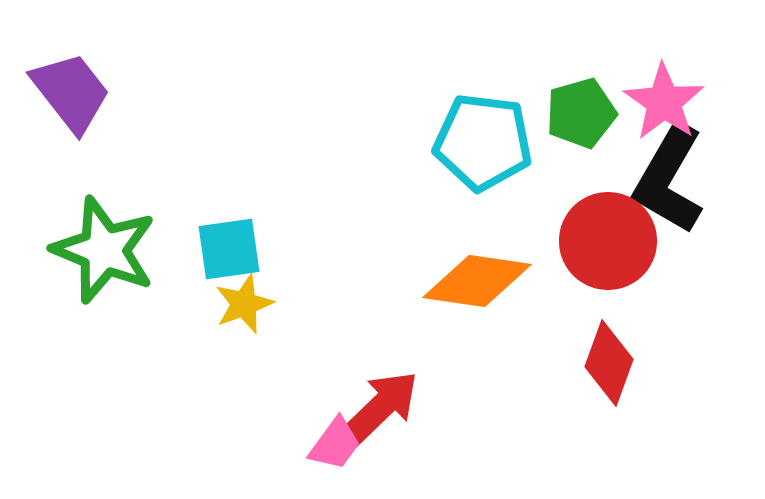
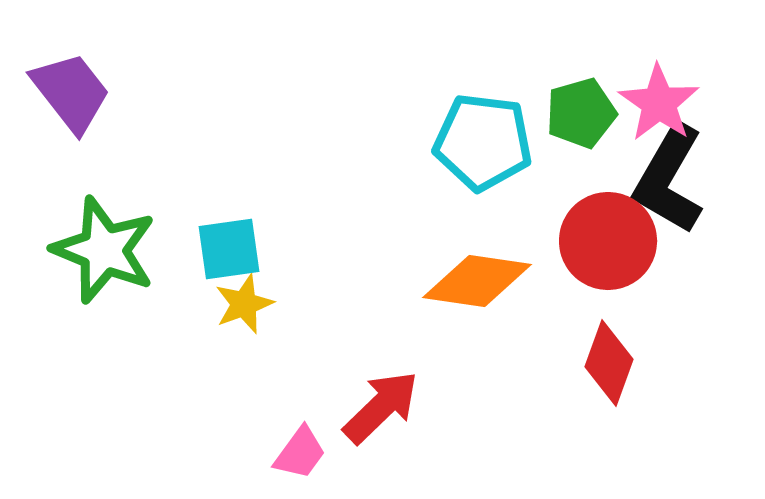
pink star: moved 5 px left, 1 px down
pink trapezoid: moved 35 px left, 9 px down
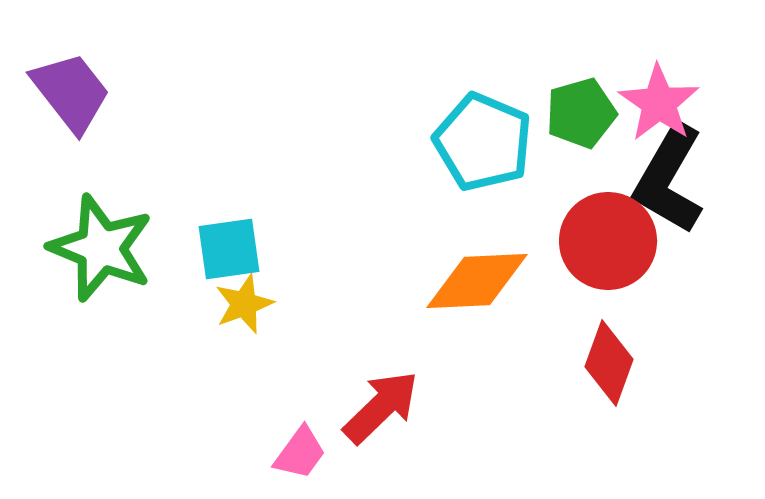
cyan pentagon: rotated 16 degrees clockwise
green star: moved 3 px left, 2 px up
orange diamond: rotated 11 degrees counterclockwise
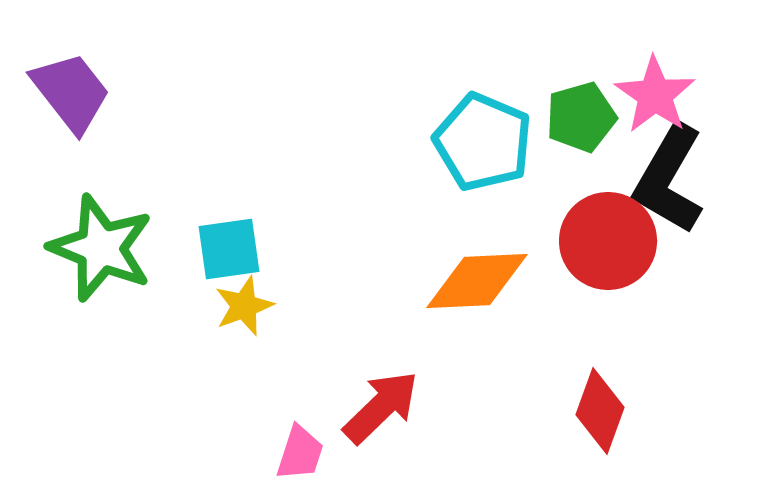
pink star: moved 4 px left, 8 px up
green pentagon: moved 4 px down
yellow star: moved 2 px down
red diamond: moved 9 px left, 48 px down
pink trapezoid: rotated 18 degrees counterclockwise
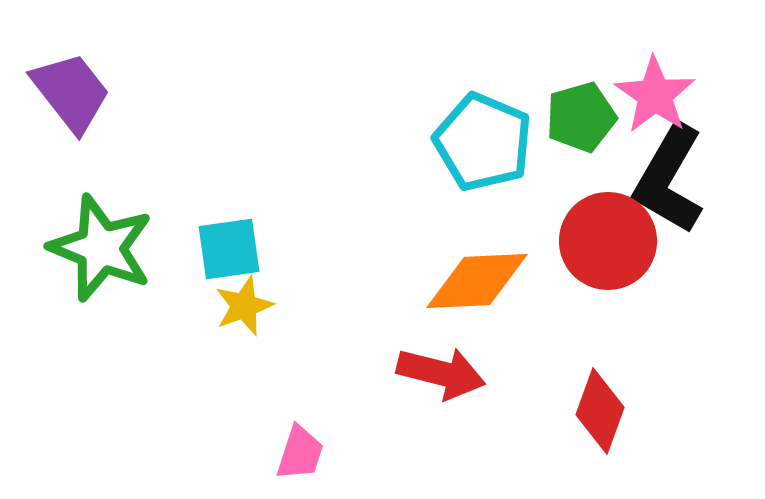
red arrow: moved 60 px right, 34 px up; rotated 58 degrees clockwise
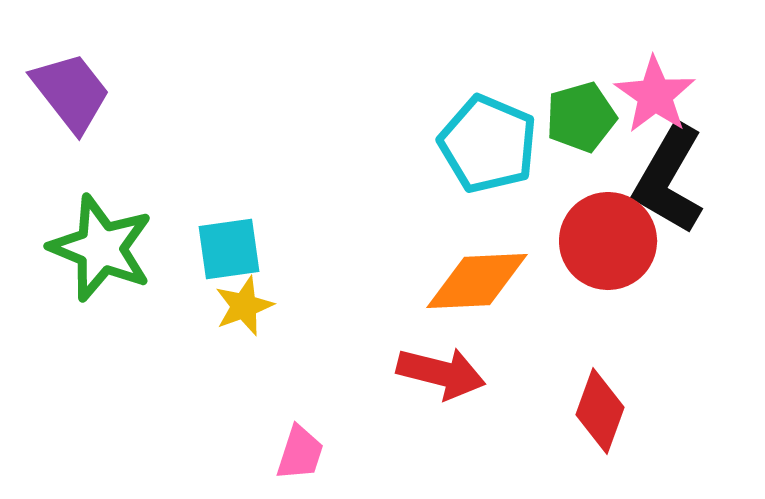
cyan pentagon: moved 5 px right, 2 px down
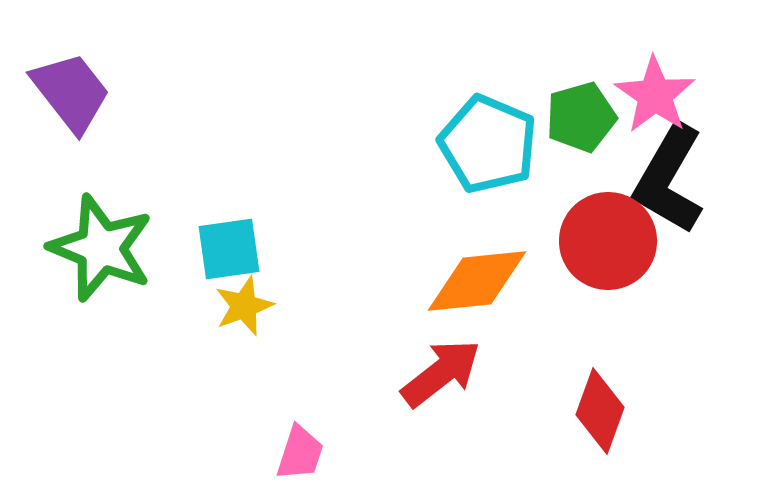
orange diamond: rotated 3 degrees counterclockwise
red arrow: rotated 52 degrees counterclockwise
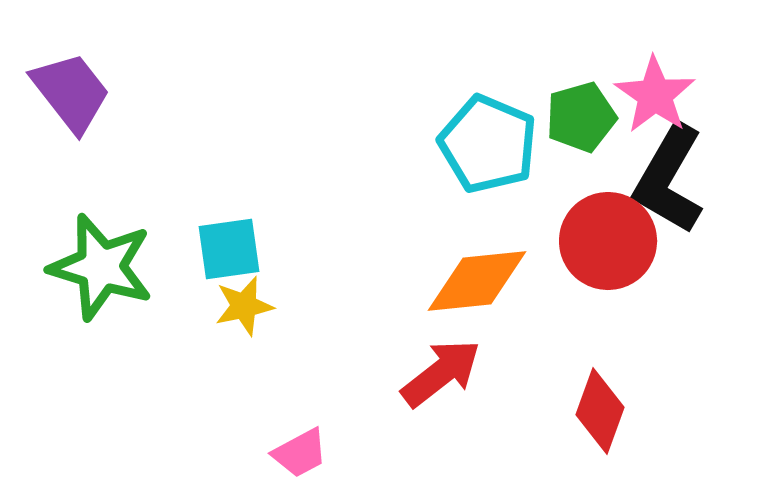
green star: moved 19 px down; rotated 5 degrees counterclockwise
yellow star: rotated 8 degrees clockwise
pink trapezoid: rotated 44 degrees clockwise
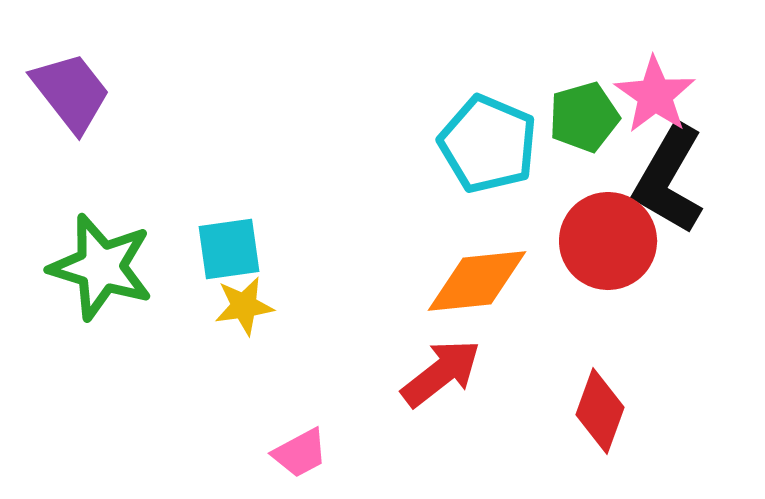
green pentagon: moved 3 px right
yellow star: rotated 4 degrees clockwise
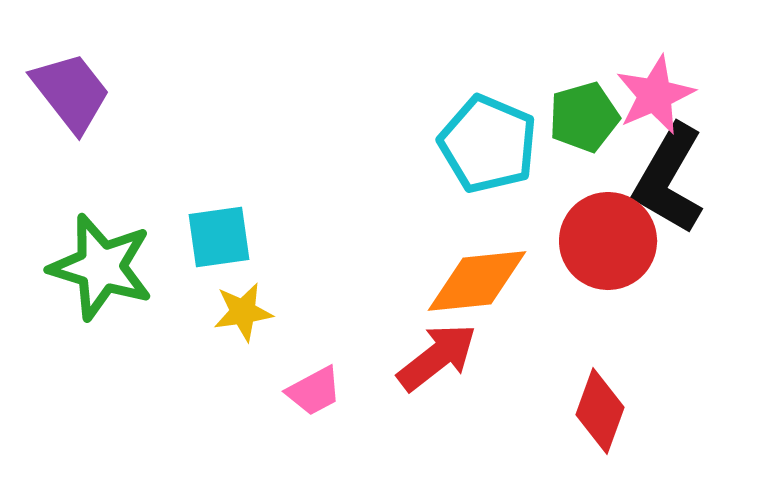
pink star: rotated 14 degrees clockwise
cyan square: moved 10 px left, 12 px up
yellow star: moved 1 px left, 6 px down
red arrow: moved 4 px left, 16 px up
pink trapezoid: moved 14 px right, 62 px up
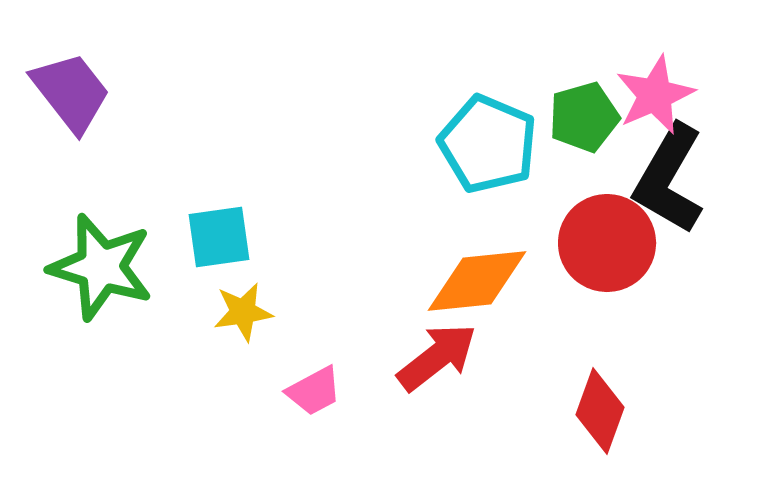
red circle: moved 1 px left, 2 px down
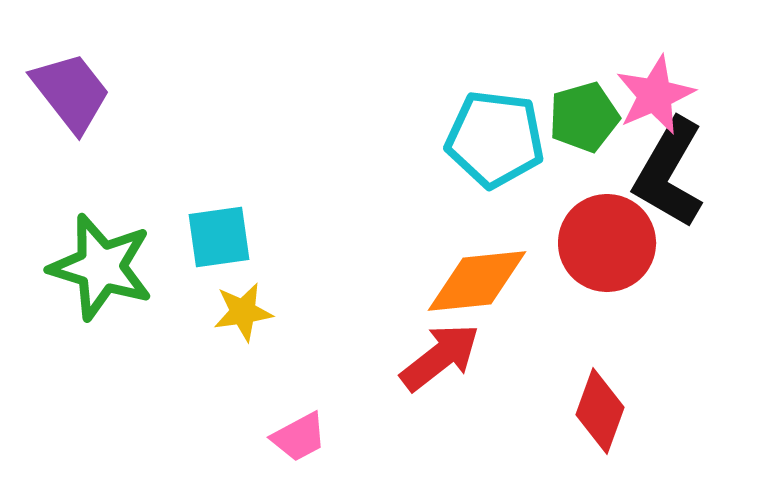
cyan pentagon: moved 7 px right, 5 px up; rotated 16 degrees counterclockwise
black L-shape: moved 6 px up
red arrow: moved 3 px right
pink trapezoid: moved 15 px left, 46 px down
